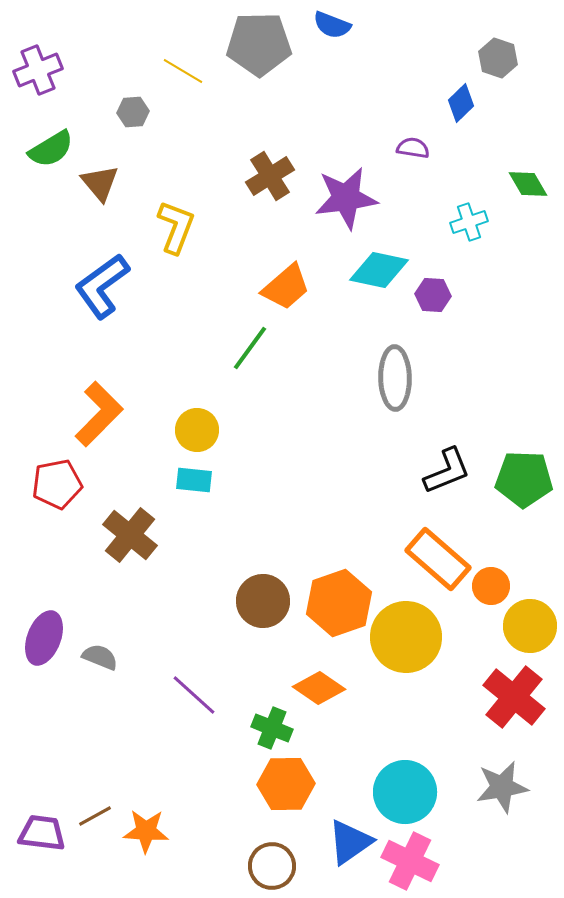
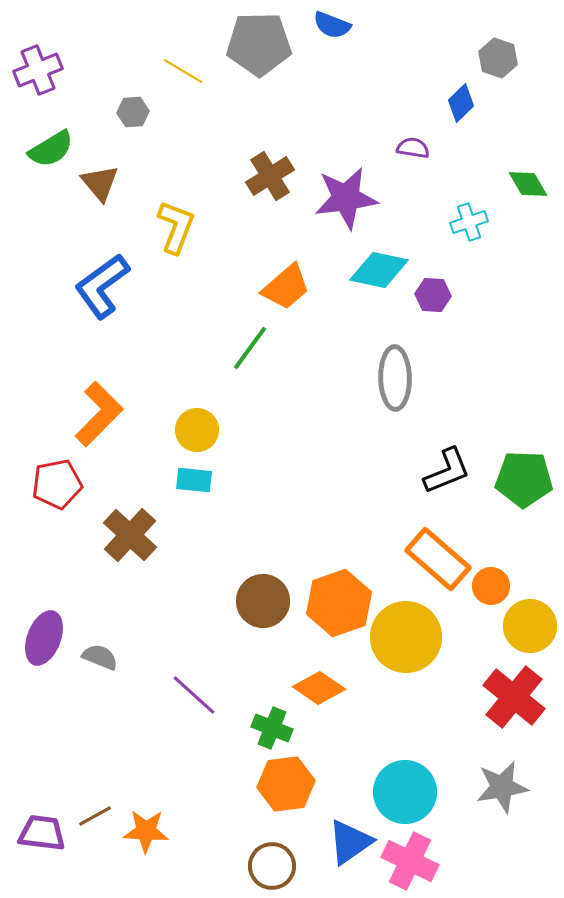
brown cross at (130, 535): rotated 4 degrees clockwise
orange hexagon at (286, 784): rotated 6 degrees counterclockwise
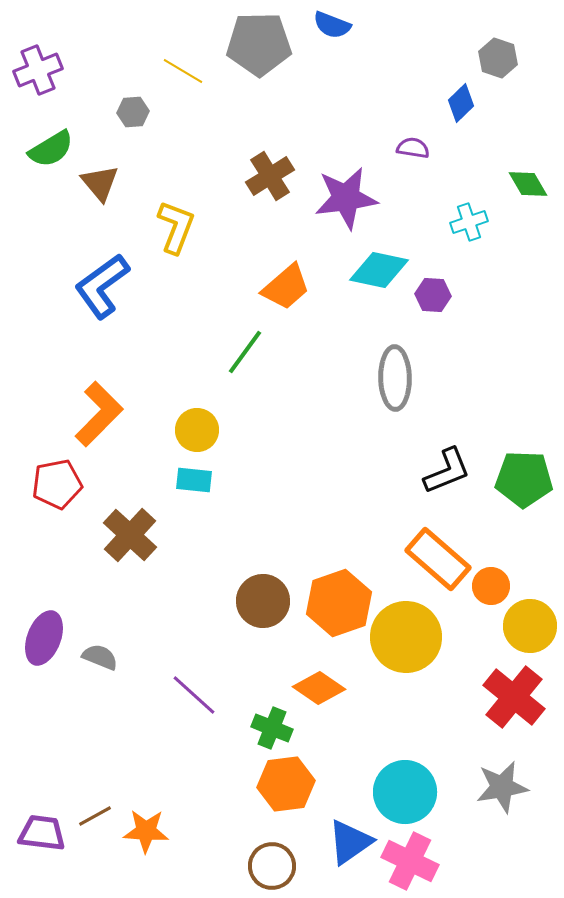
green line at (250, 348): moved 5 px left, 4 px down
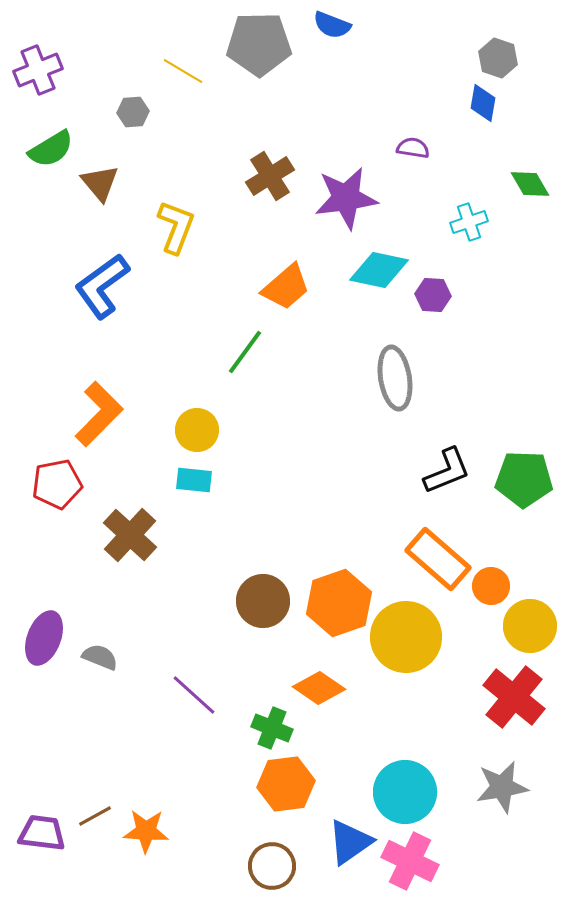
blue diamond at (461, 103): moved 22 px right; rotated 36 degrees counterclockwise
green diamond at (528, 184): moved 2 px right
gray ellipse at (395, 378): rotated 8 degrees counterclockwise
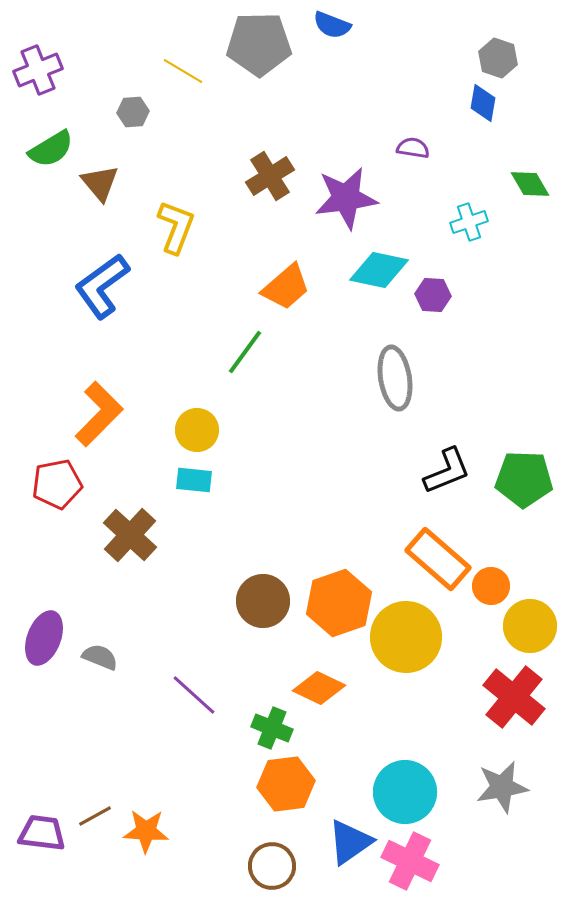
orange diamond at (319, 688): rotated 9 degrees counterclockwise
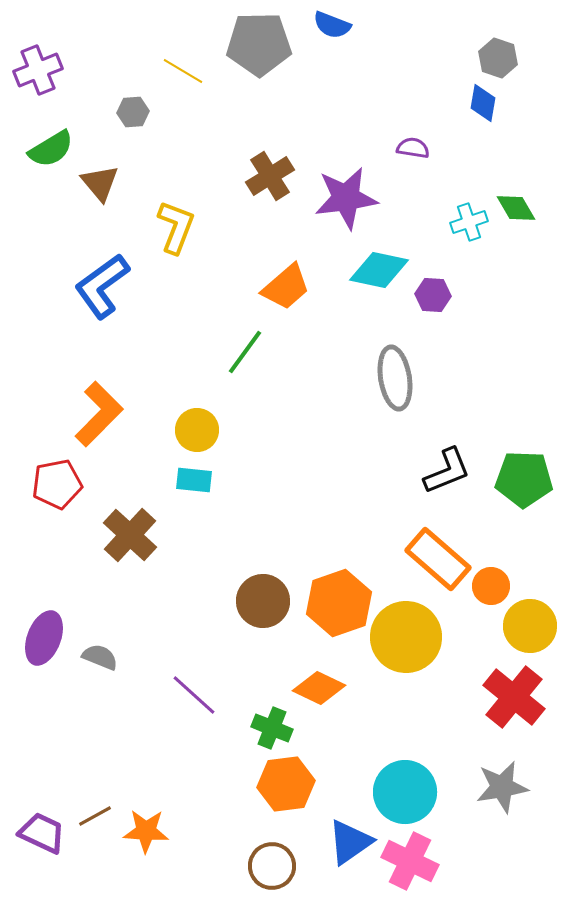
green diamond at (530, 184): moved 14 px left, 24 px down
purple trapezoid at (42, 833): rotated 18 degrees clockwise
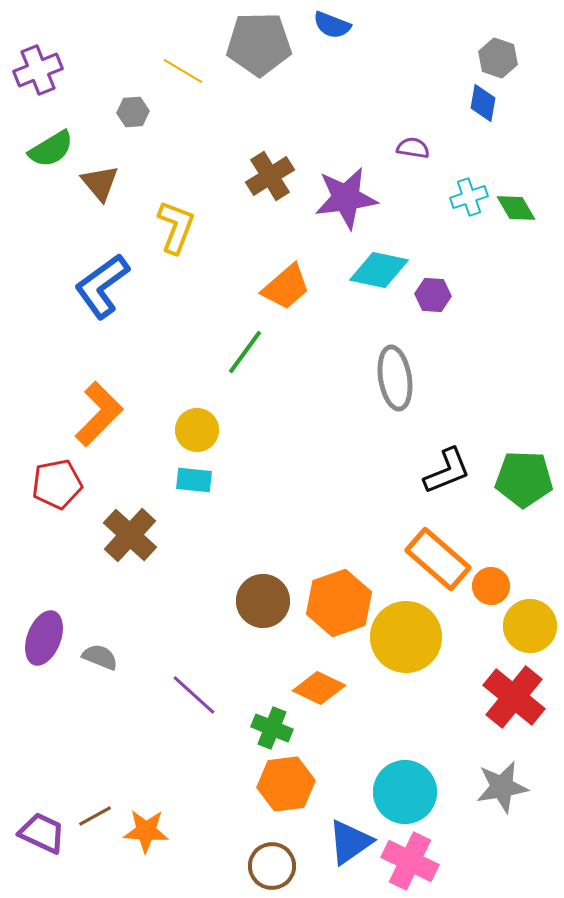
cyan cross at (469, 222): moved 25 px up
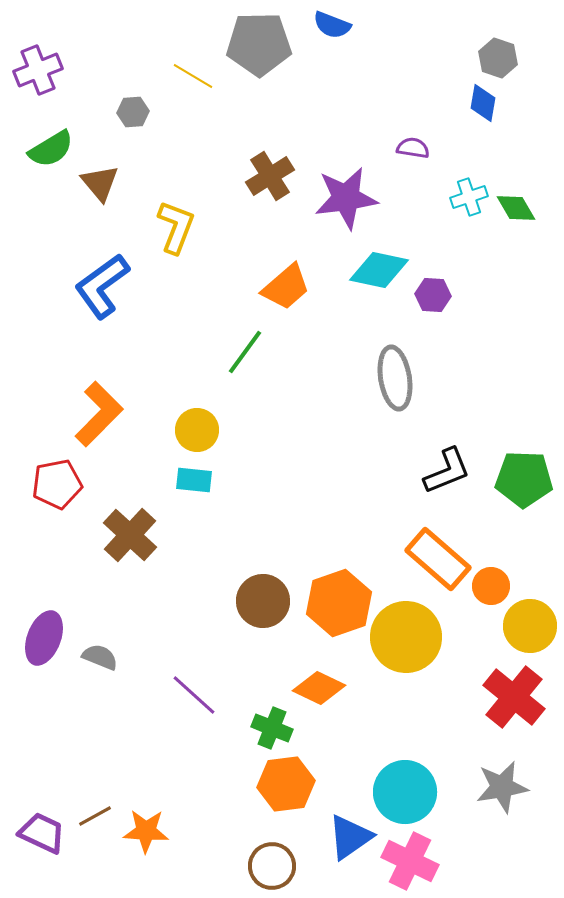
yellow line at (183, 71): moved 10 px right, 5 px down
blue triangle at (350, 842): moved 5 px up
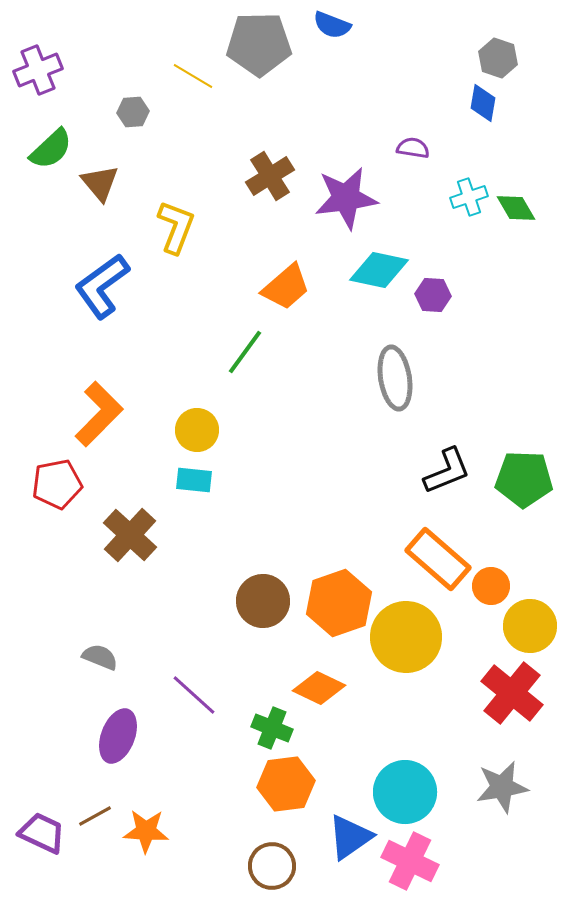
green semicircle at (51, 149): rotated 12 degrees counterclockwise
purple ellipse at (44, 638): moved 74 px right, 98 px down
red cross at (514, 697): moved 2 px left, 4 px up
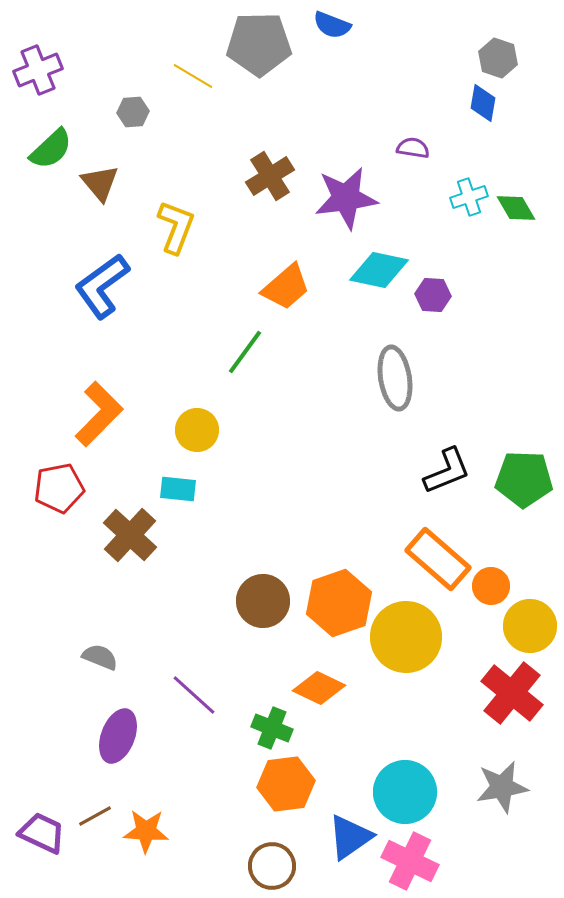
cyan rectangle at (194, 480): moved 16 px left, 9 px down
red pentagon at (57, 484): moved 2 px right, 4 px down
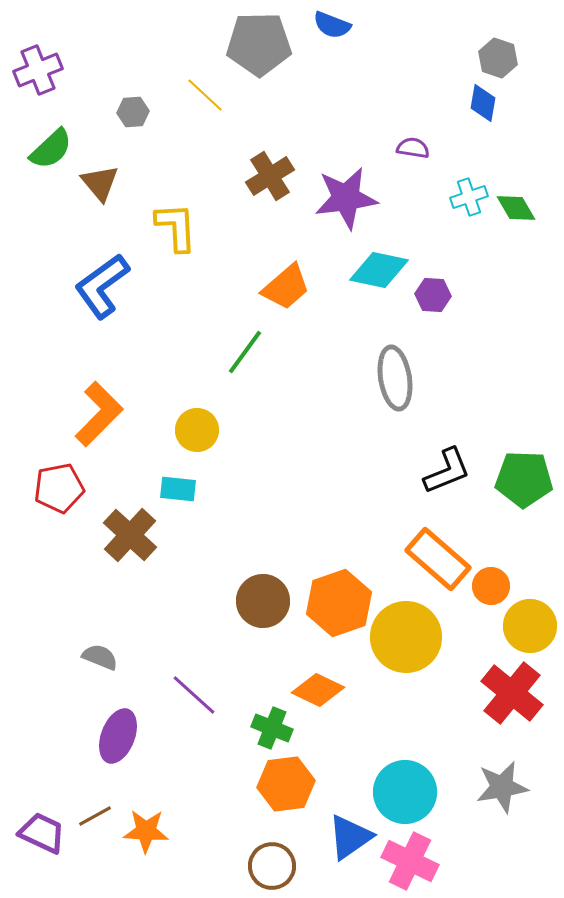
yellow line at (193, 76): moved 12 px right, 19 px down; rotated 12 degrees clockwise
yellow L-shape at (176, 227): rotated 24 degrees counterclockwise
orange diamond at (319, 688): moved 1 px left, 2 px down
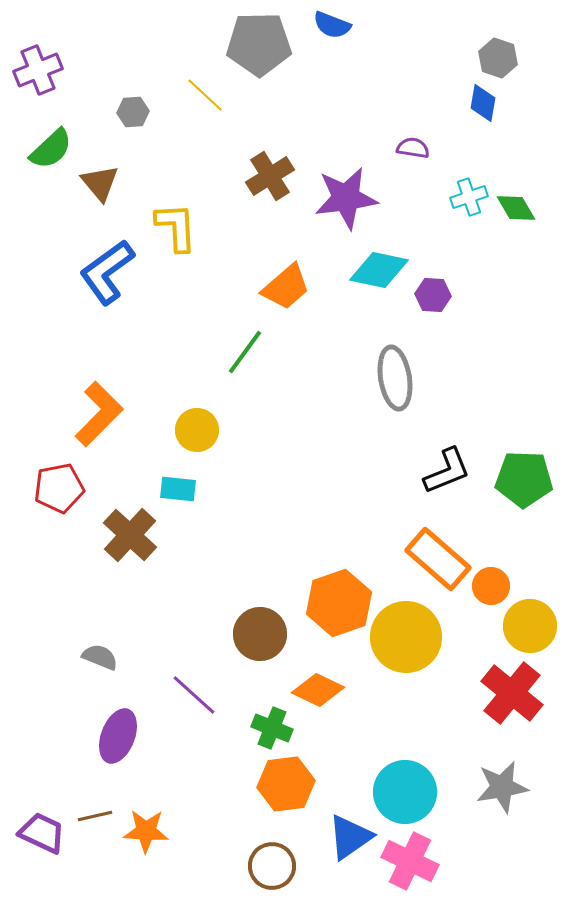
blue L-shape at (102, 286): moved 5 px right, 14 px up
brown circle at (263, 601): moved 3 px left, 33 px down
brown line at (95, 816): rotated 16 degrees clockwise
